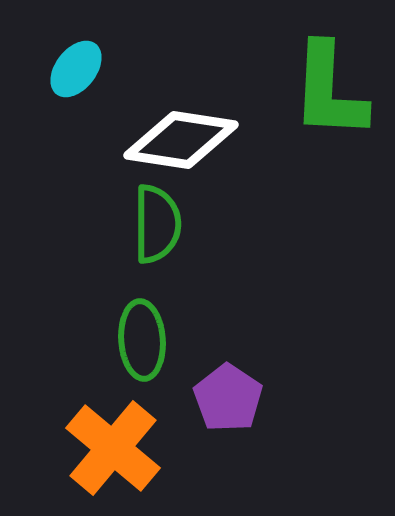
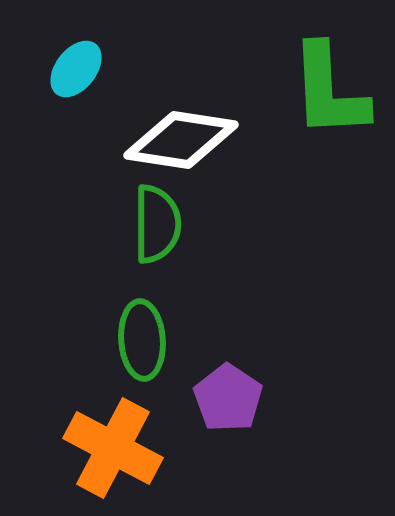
green L-shape: rotated 6 degrees counterclockwise
orange cross: rotated 12 degrees counterclockwise
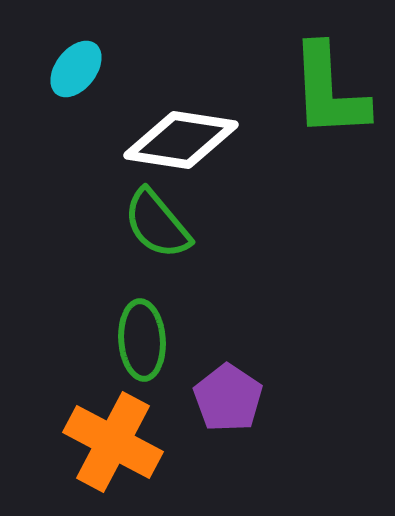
green semicircle: rotated 140 degrees clockwise
orange cross: moved 6 px up
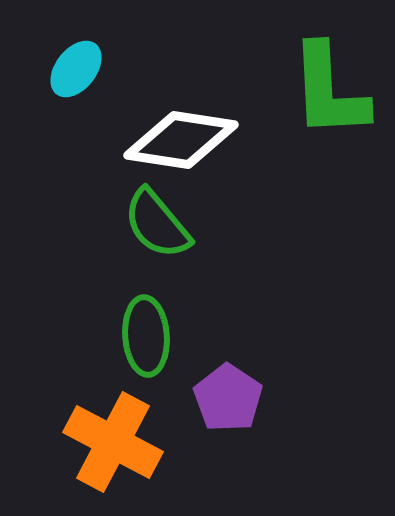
green ellipse: moved 4 px right, 4 px up
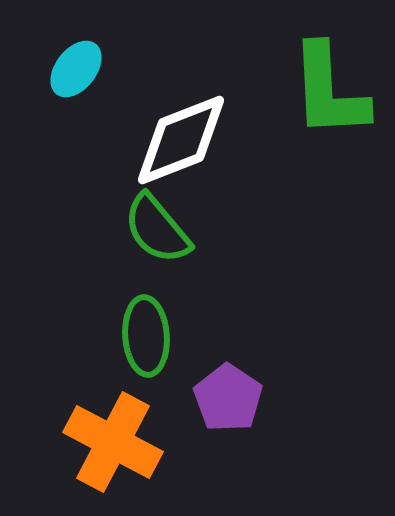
white diamond: rotated 30 degrees counterclockwise
green semicircle: moved 5 px down
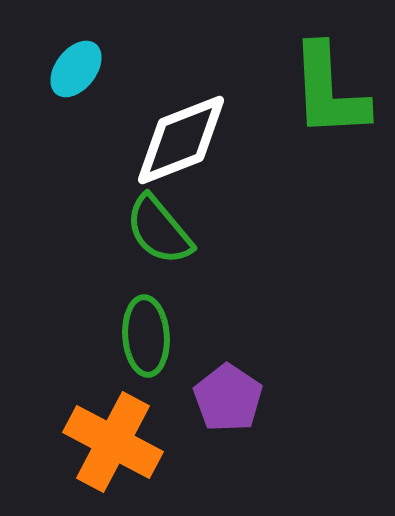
green semicircle: moved 2 px right, 1 px down
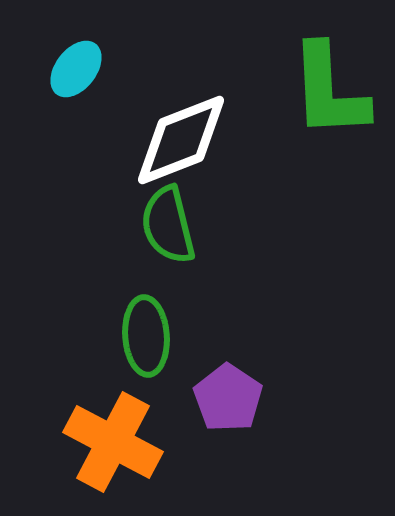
green semicircle: moved 9 px right, 5 px up; rotated 26 degrees clockwise
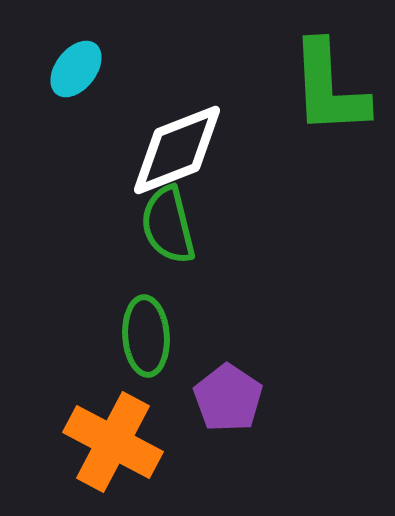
green L-shape: moved 3 px up
white diamond: moved 4 px left, 10 px down
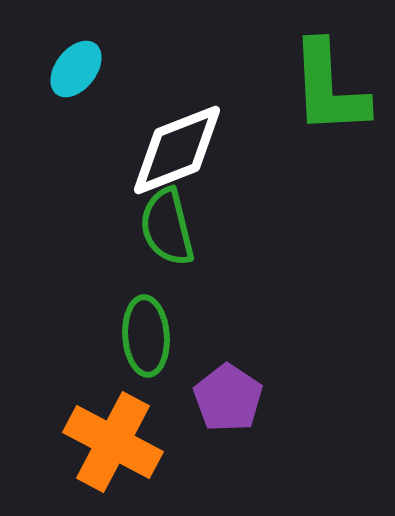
green semicircle: moved 1 px left, 2 px down
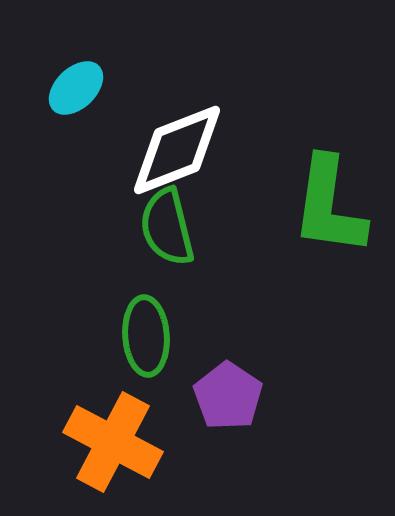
cyan ellipse: moved 19 px down; rotated 8 degrees clockwise
green L-shape: moved 118 px down; rotated 11 degrees clockwise
purple pentagon: moved 2 px up
